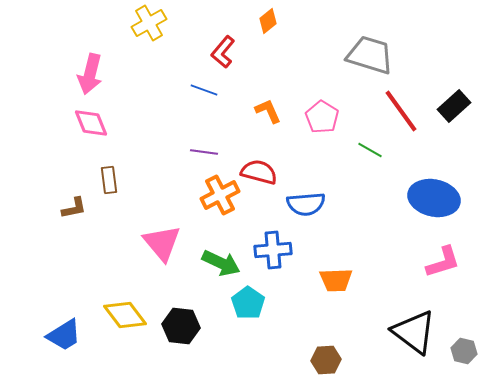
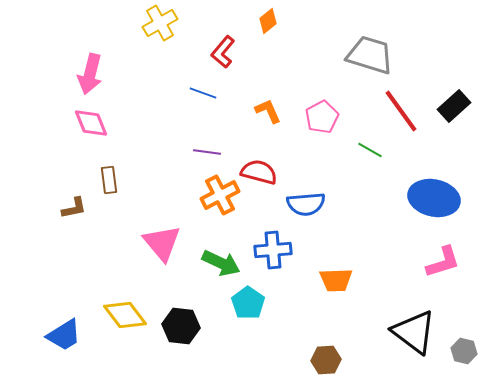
yellow cross: moved 11 px right
blue line: moved 1 px left, 3 px down
pink pentagon: rotated 12 degrees clockwise
purple line: moved 3 px right
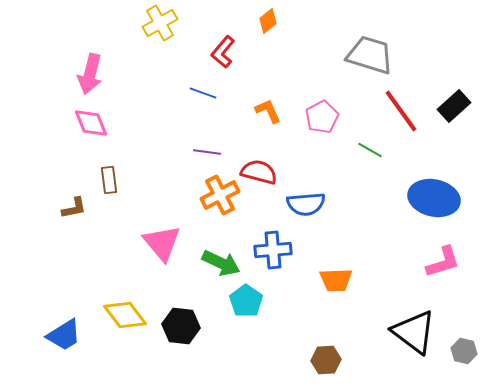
cyan pentagon: moved 2 px left, 2 px up
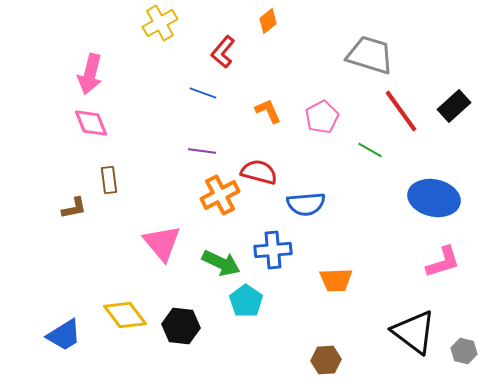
purple line: moved 5 px left, 1 px up
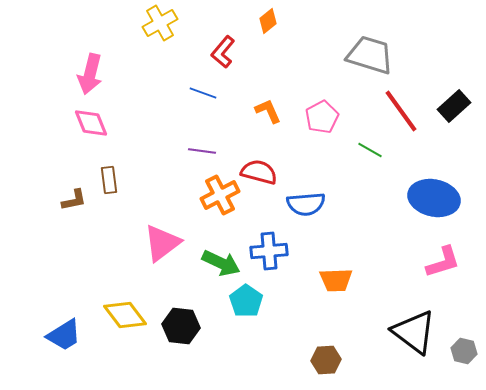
brown L-shape: moved 8 px up
pink triangle: rotated 33 degrees clockwise
blue cross: moved 4 px left, 1 px down
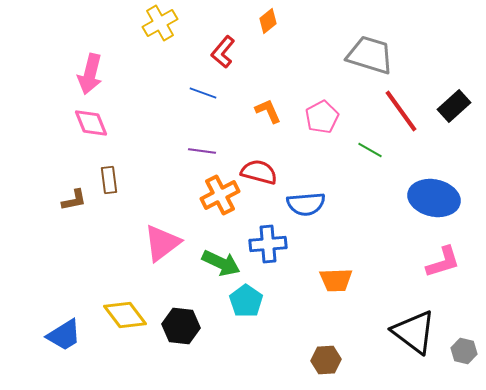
blue cross: moved 1 px left, 7 px up
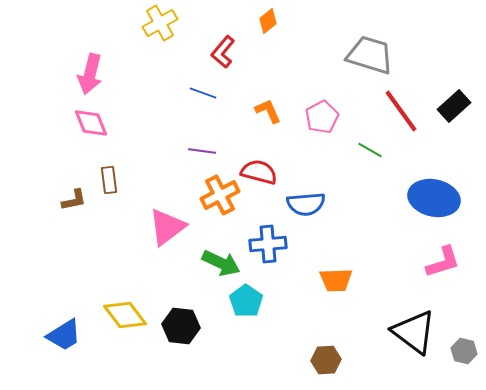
pink triangle: moved 5 px right, 16 px up
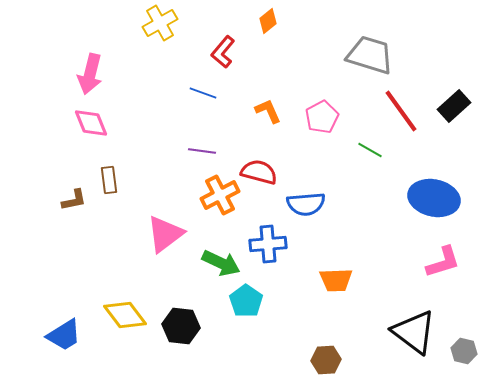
pink triangle: moved 2 px left, 7 px down
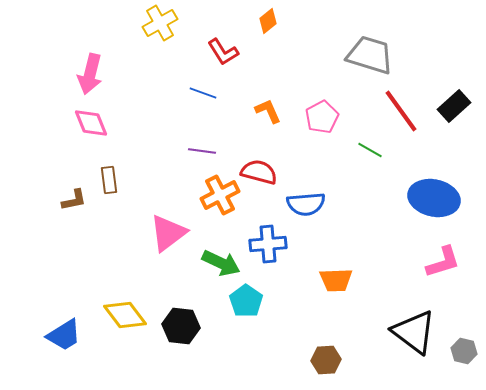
red L-shape: rotated 72 degrees counterclockwise
pink triangle: moved 3 px right, 1 px up
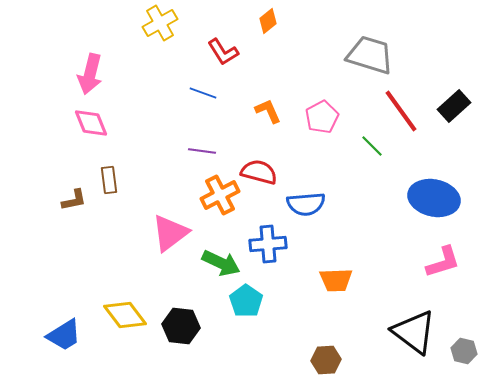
green line: moved 2 px right, 4 px up; rotated 15 degrees clockwise
pink triangle: moved 2 px right
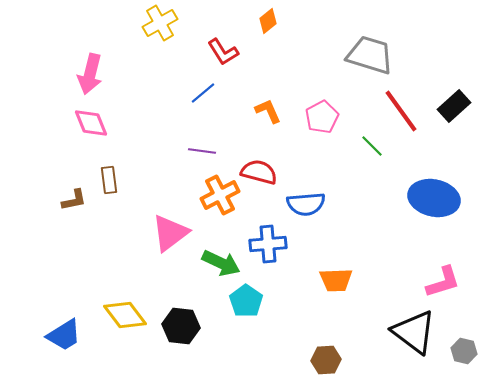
blue line: rotated 60 degrees counterclockwise
pink L-shape: moved 20 px down
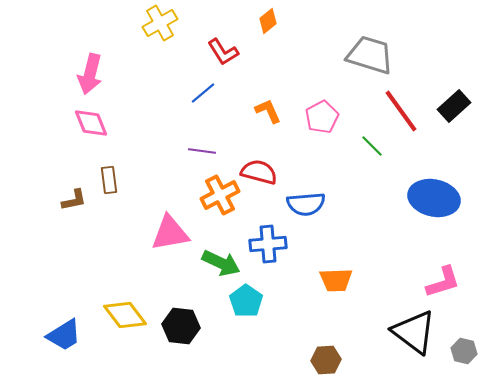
pink triangle: rotated 27 degrees clockwise
